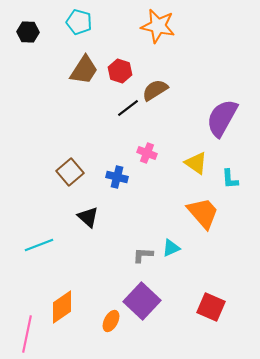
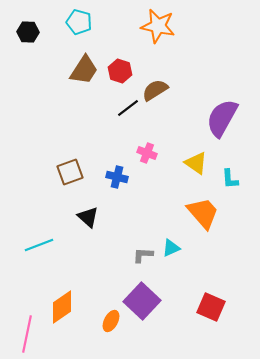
brown square: rotated 20 degrees clockwise
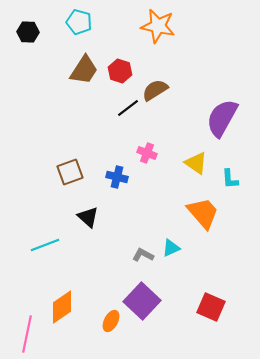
cyan line: moved 6 px right
gray L-shape: rotated 25 degrees clockwise
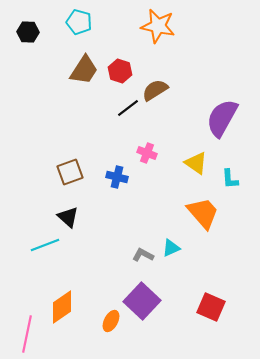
black triangle: moved 20 px left
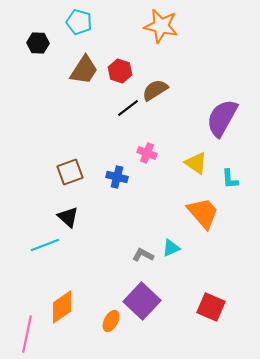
orange star: moved 3 px right
black hexagon: moved 10 px right, 11 px down
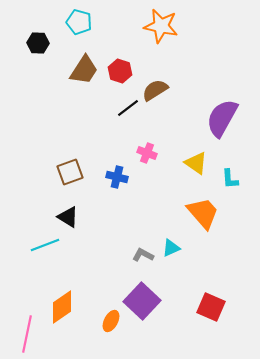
black triangle: rotated 10 degrees counterclockwise
